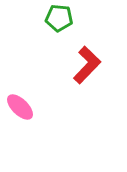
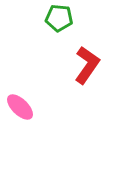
red L-shape: rotated 9 degrees counterclockwise
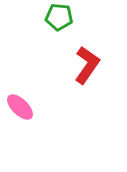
green pentagon: moved 1 px up
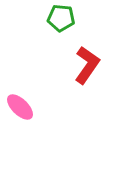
green pentagon: moved 2 px right, 1 px down
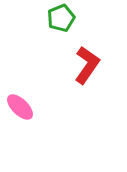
green pentagon: rotated 28 degrees counterclockwise
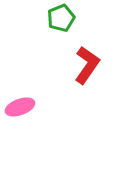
pink ellipse: rotated 64 degrees counterclockwise
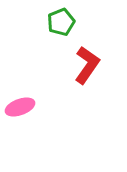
green pentagon: moved 4 px down
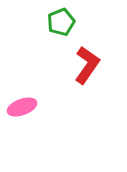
pink ellipse: moved 2 px right
